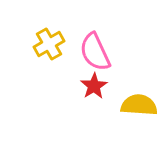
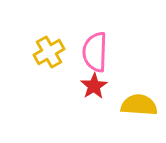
yellow cross: moved 8 px down
pink semicircle: rotated 27 degrees clockwise
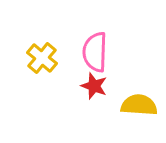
yellow cross: moved 7 px left, 6 px down; rotated 20 degrees counterclockwise
red star: rotated 20 degrees counterclockwise
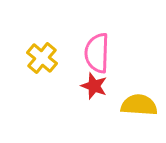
pink semicircle: moved 2 px right, 1 px down
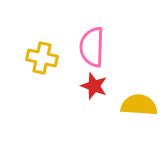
pink semicircle: moved 5 px left, 6 px up
yellow cross: rotated 28 degrees counterclockwise
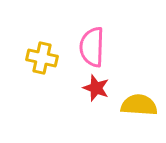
red star: moved 2 px right, 2 px down
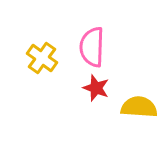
yellow cross: rotated 24 degrees clockwise
yellow semicircle: moved 2 px down
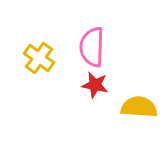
yellow cross: moved 3 px left
red star: moved 1 px left, 3 px up; rotated 8 degrees counterclockwise
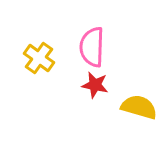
yellow semicircle: rotated 12 degrees clockwise
